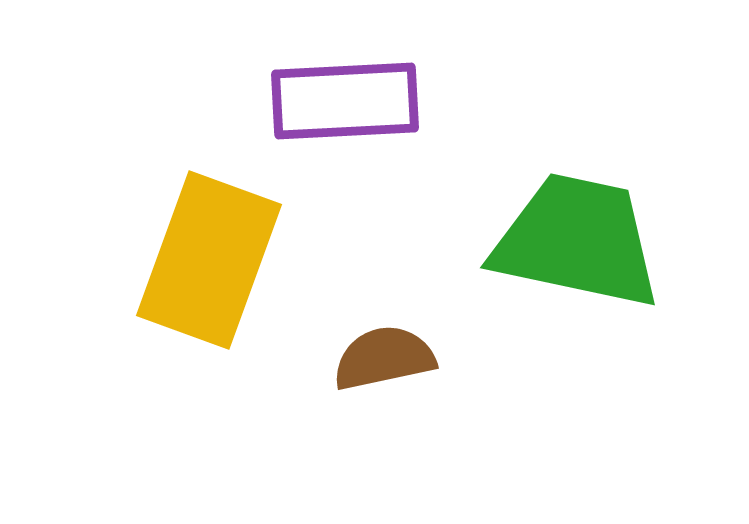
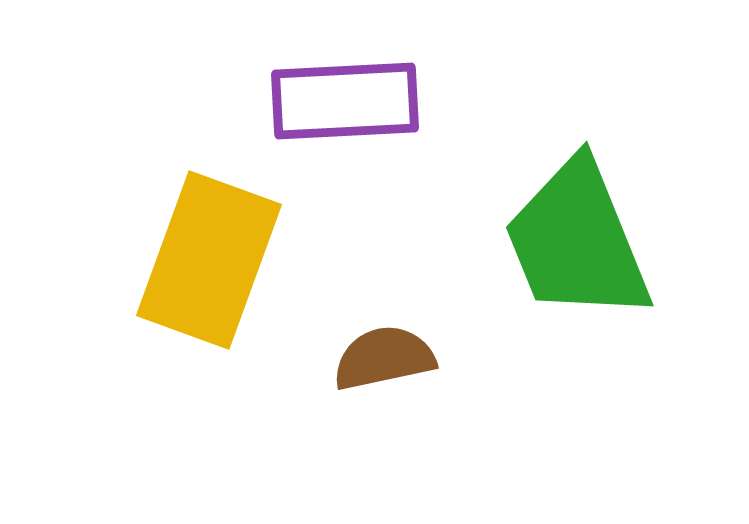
green trapezoid: rotated 124 degrees counterclockwise
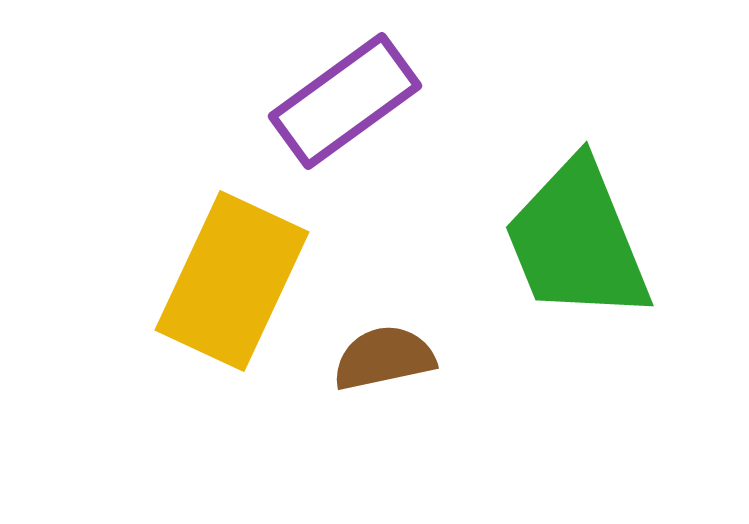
purple rectangle: rotated 33 degrees counterclockwise
yellow rectangle: moved 23 px right, 21 px down; rotated 5 degrees clockwise
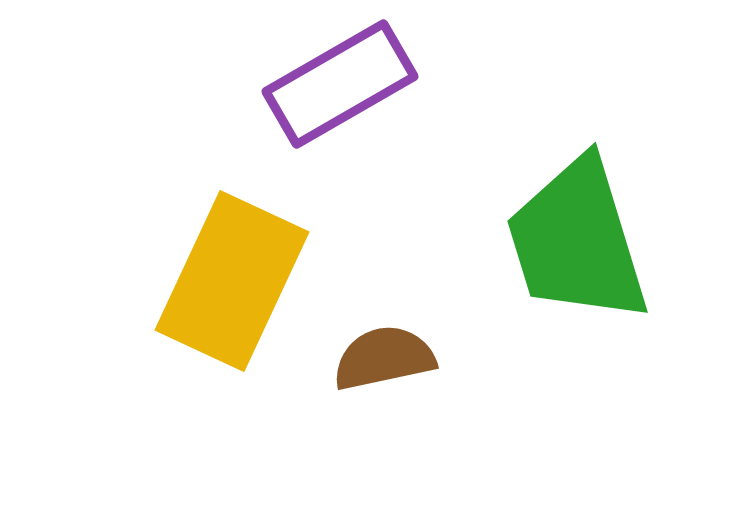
purple rectangle: moved 5 px left, 17 px up; rotated 6 degrees clockwise
green trapezoid: rotated 5 degrees clockwise
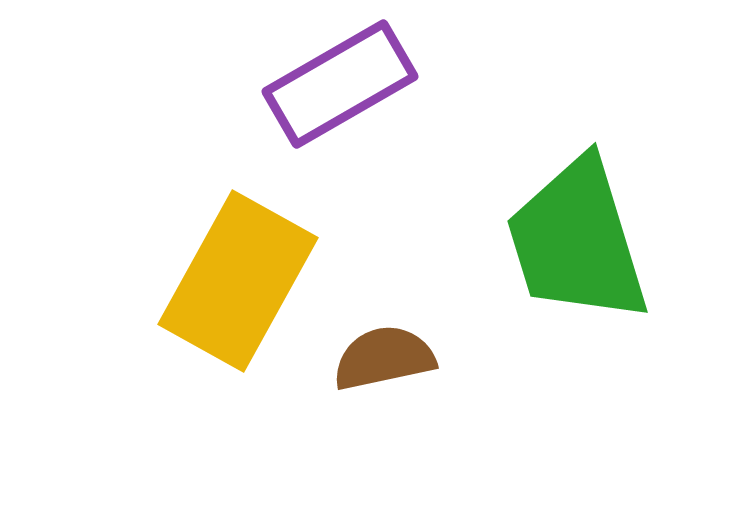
yellow rectangle: moved 6 px right; rotated 4 degrees clockwise
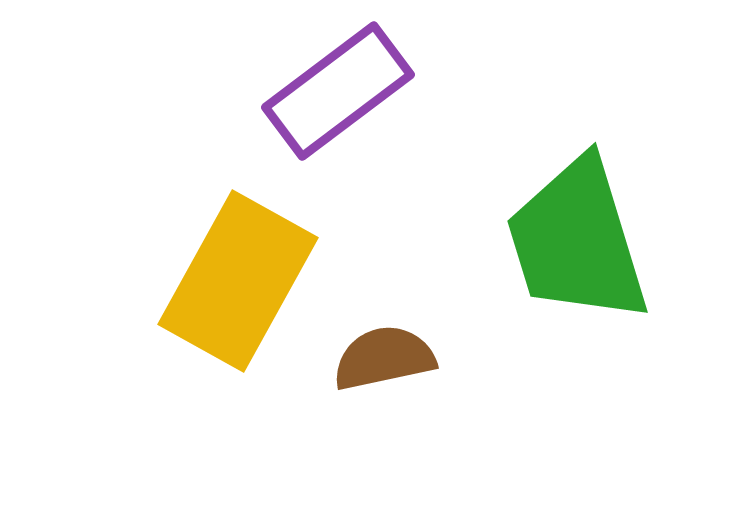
purple rectangle: moved 2 px left, 7 px down; rotated 7 degrees counterclockwise
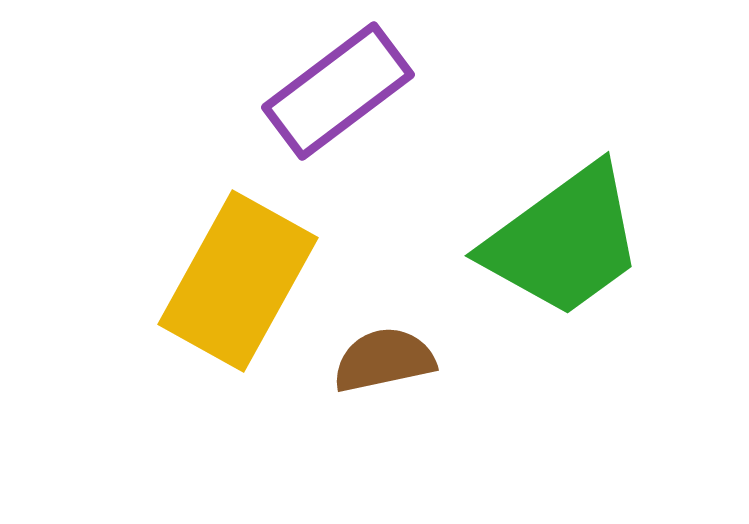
green trapezoid: moved 13 px left; rotated 109 degrees counterclockwise
brown semicircle: moved 2 px down
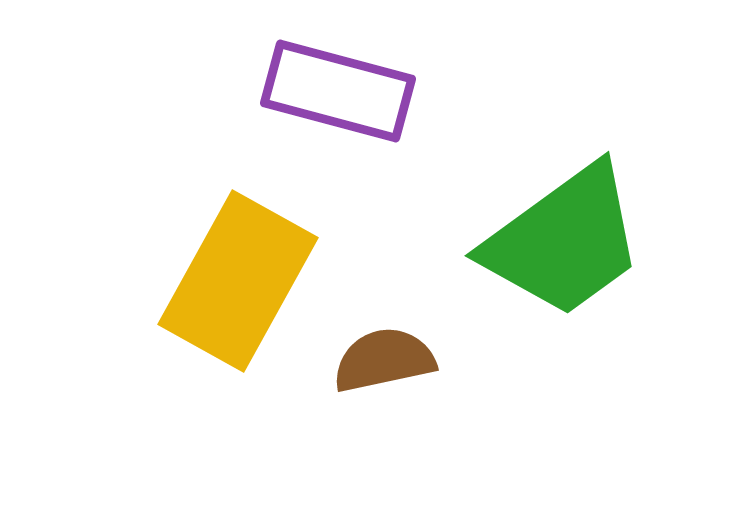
purple rectangle: rotated 52 degrees clockwise
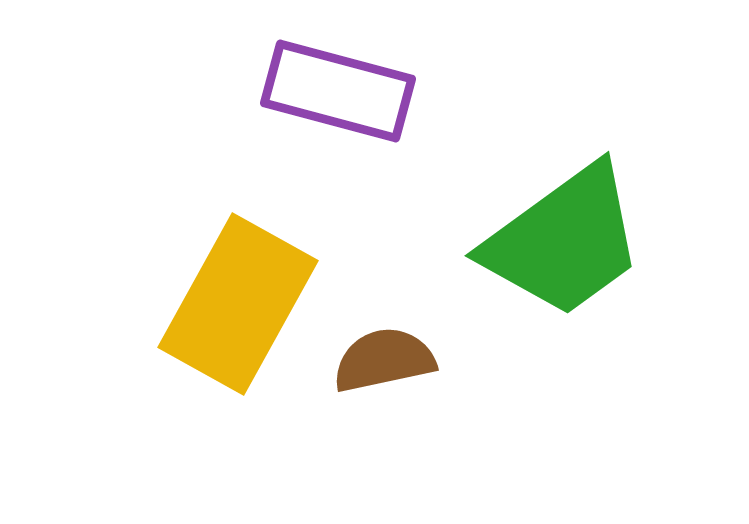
yellow rectangle: moved 23 px down
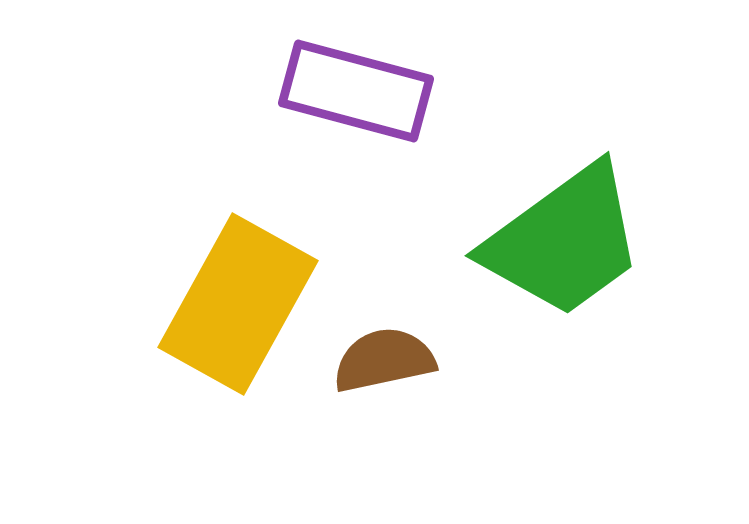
purple rectangle: moved 18 px right
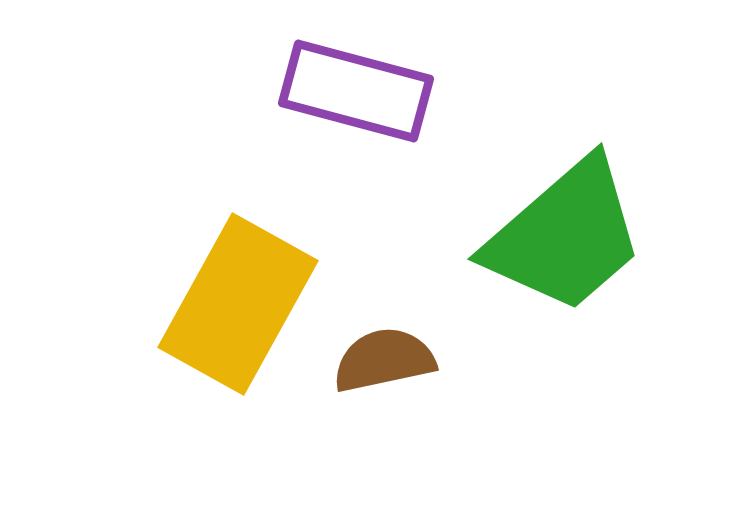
green trapezoid: moved 1 px right, 5 px up; rotated 5 degrees counterclockwise
